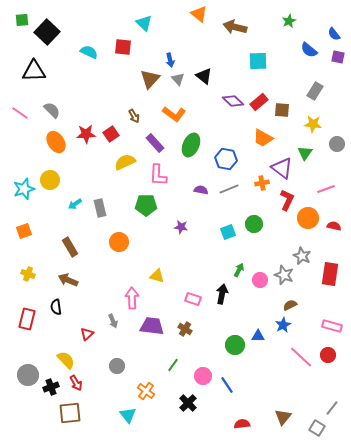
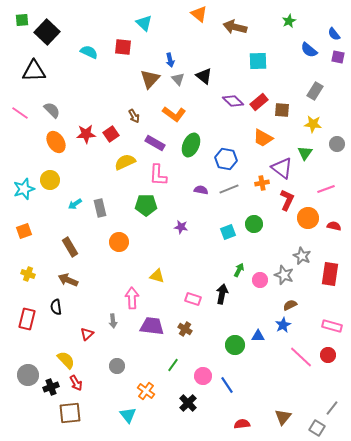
purple rectangle at (155, 143): rotated 18 degrees counterclockwise
gray arrow at (113, 321): rotated 16 degrees clockwise
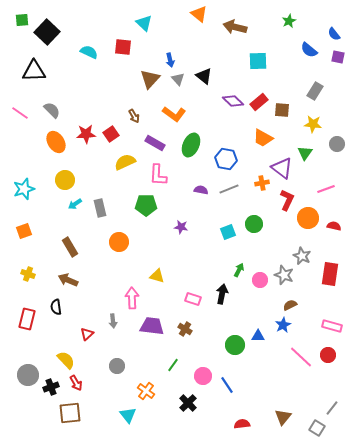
yellow circle at (50, 180): moved 15 px right
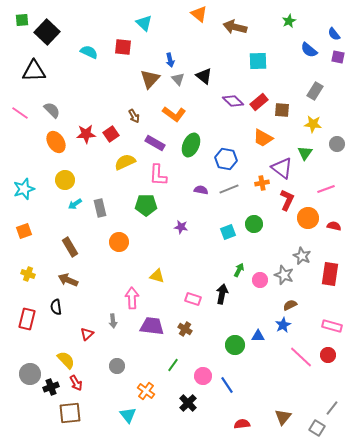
gray circle at (28, 375): moved 2 px right, 1 px up
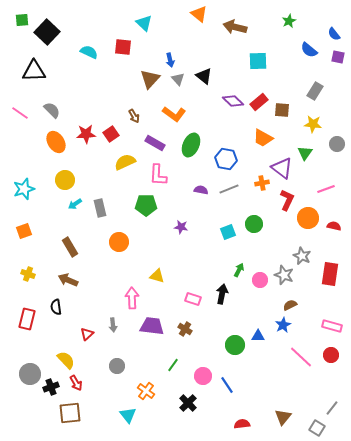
gray arrow at (113, 321): moved 4 px down
red circle at (328, 355): moved 3 px right
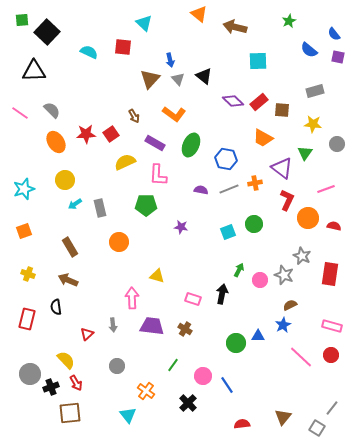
gray rectangle at (315, 91): rotated 42 degrees clockwise
orange cross at (262, 183): moved 7 px left
green circle at (235, 345): moved 1 px right, 2 px up
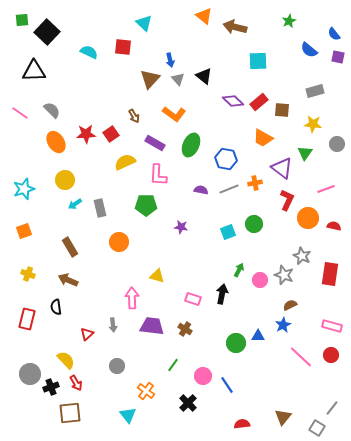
orange triangle at (199, 14): moved 5 px right, 2 px down
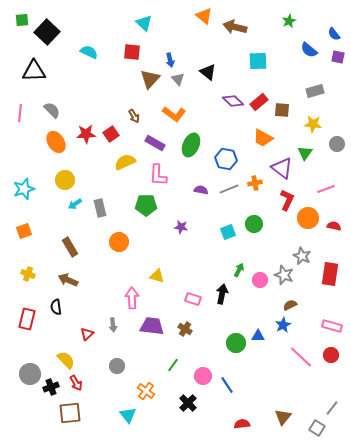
red square at (123, 47): moved 9 px right, 5 px down
black triangle at (204, 76): moved 4 px right, 4 px up
pink line at (20, 113): rotated 60 degrees clockwise
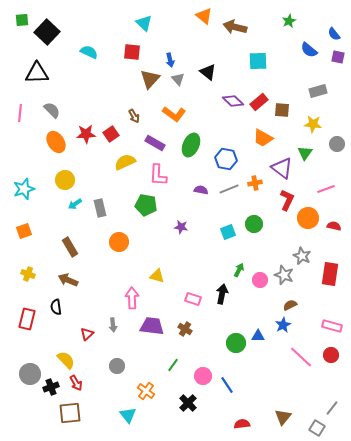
black triangle at (34, 71): moved 3 px right, 2 px down
gray rectangle at (315, 91): moved 3 px right
green pentagon at (146, 205): rotated 10 degrees clockwise
